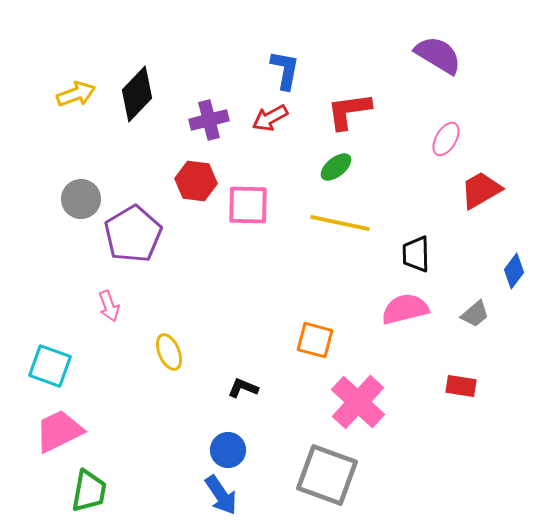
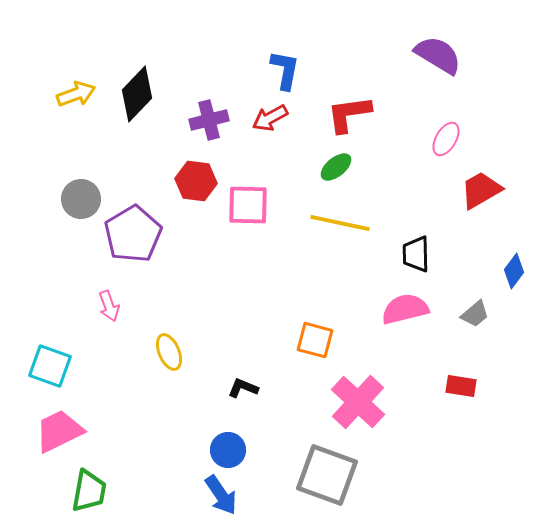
red L-shape: moved 3 px down
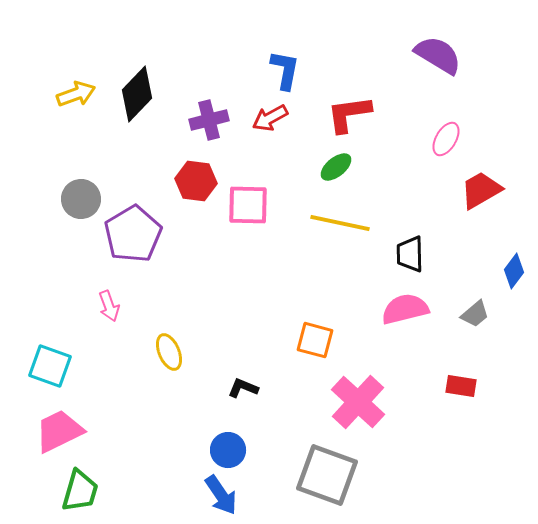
black trapezoid: moved 6 px left
green trapezoid: moved 9 px left; rotated 6 degrees clockwise
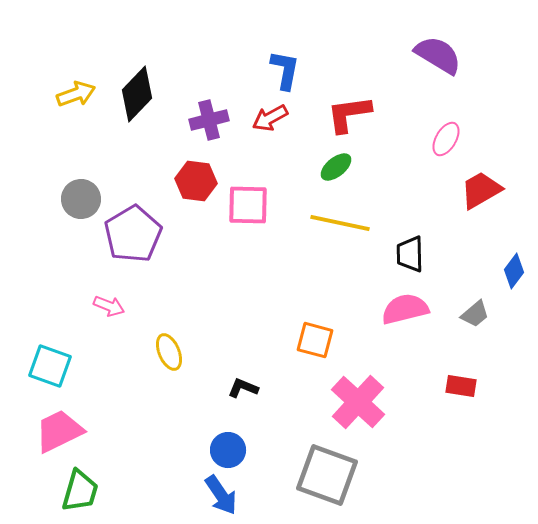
pink arrow: rotated 48 degrees counterclockwise
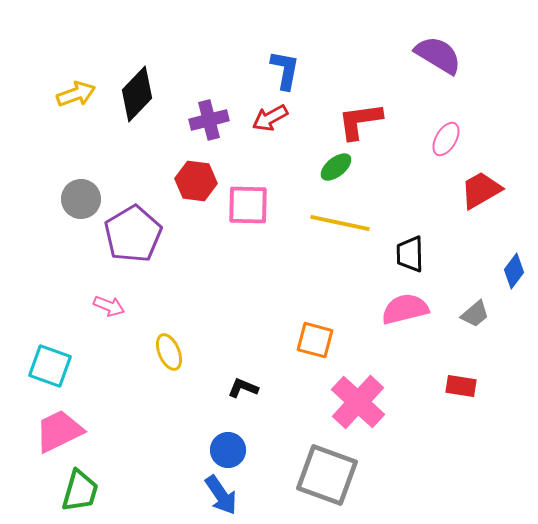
red L-shape: moved 11 px right, 7 px down
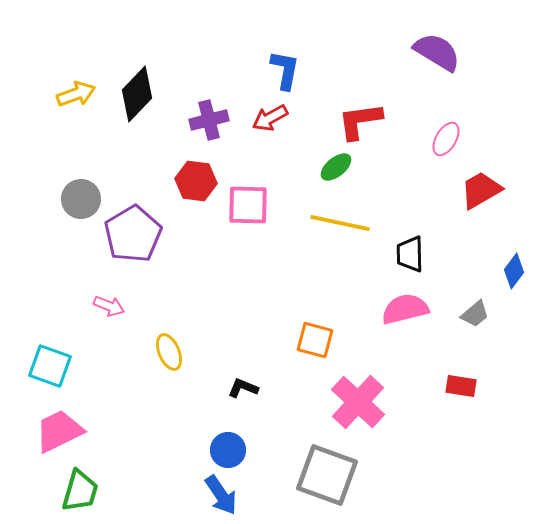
purple semicircle: moved 1 px left, 3 px up
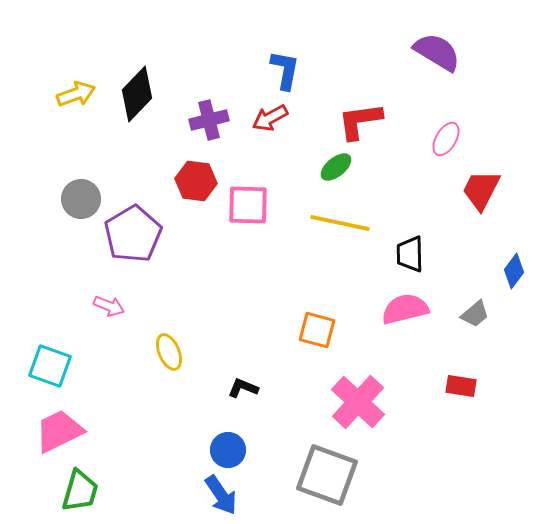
red trapezoid: rotated 33 degrees counterclockwise
orange square: moved 2 px right, 10 px up
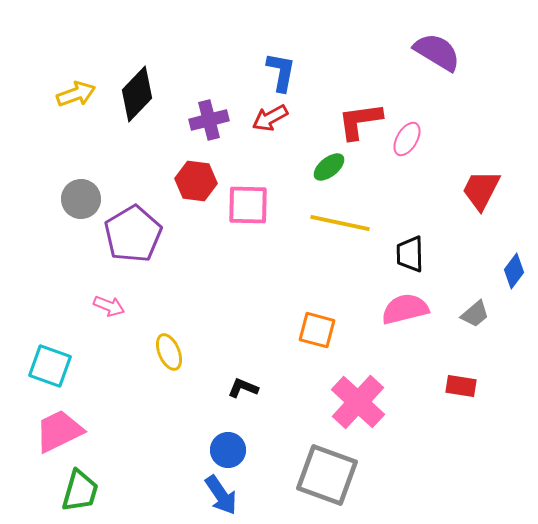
blue L-shape: moved 4 px left, 2 px down
pink ellipse: moved 39 px left
green ellipse: moved 7 px left
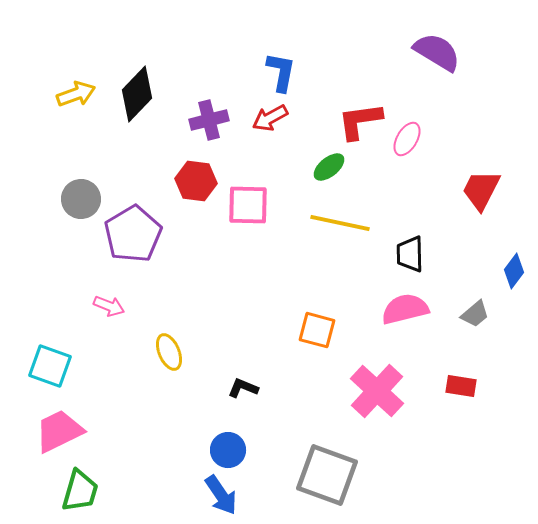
pink cross: moved 19 px right, 11 px up
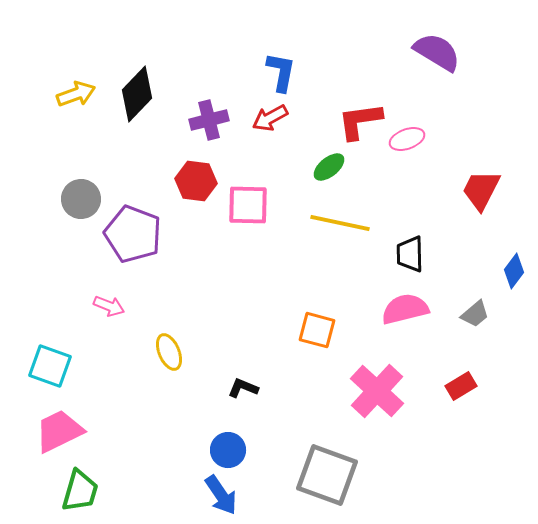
pink ellipse: rotated 40 degrees clockwise
purple pentagon: rotated 20 degrees counterclockwise
red rectangle: rotated 40 degrees counterclockwise
